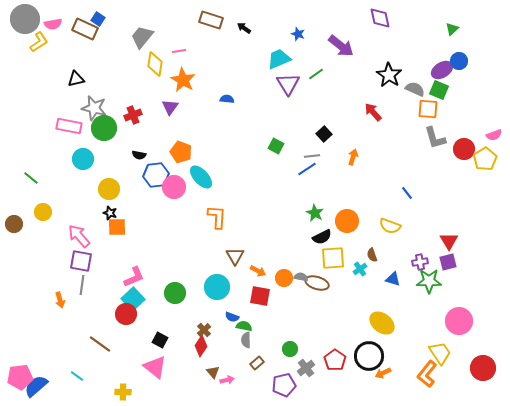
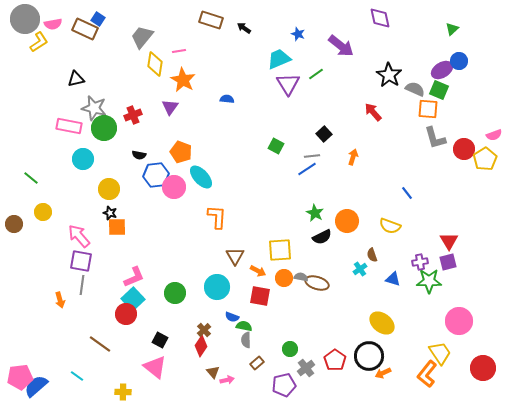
yellow square at (333, 258): moved 53 px left, 8 px up
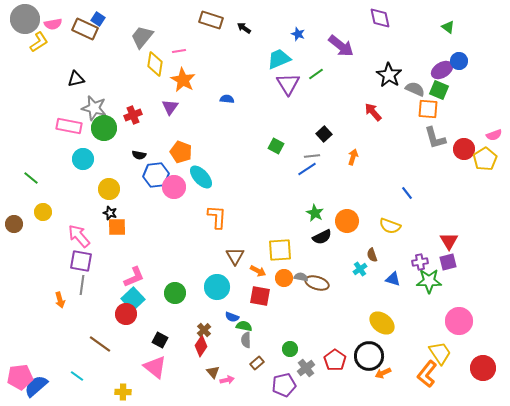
green triangle at (452, 29): moved 4 px left, 2 px up; rotated 40 degrees counterclockwise
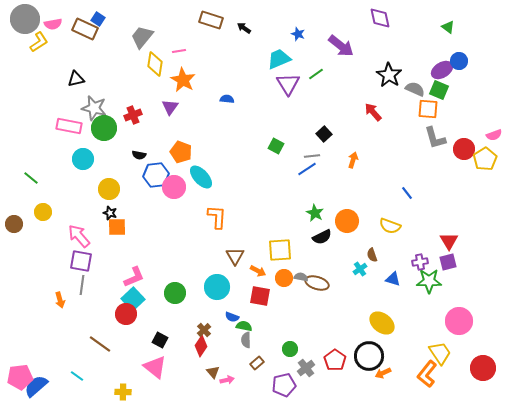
orange arrow at (353, 157): moved 3 px down
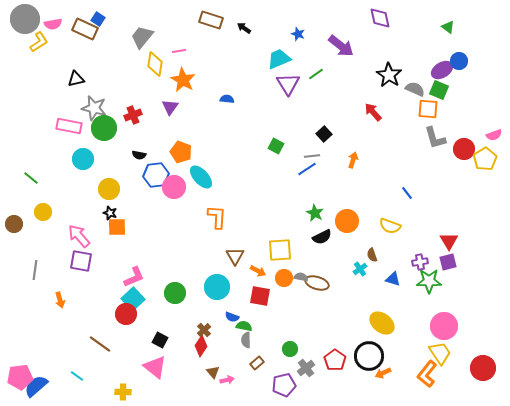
gray line at (82, 285): moved 47 px left, 15 px up
pink circle at (459, 321): moved 15 px left, 5 px down
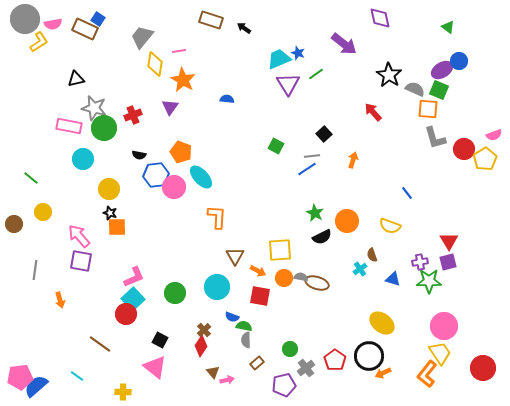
blue star at (298, 34): moved 19 px down
purple arrow at (341, 46): moved 3 px right, 2 px up
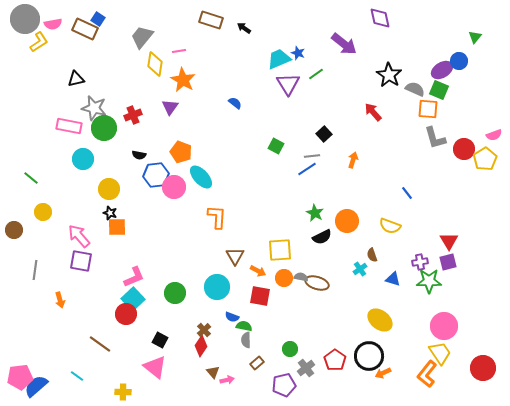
green triangle at (448, 27): moved 27 px right, 10 px down; rotated 32 degrees clockwise
blue semicircle at (227, 99): moved 8 px right, 4 px down; rotated 32 degrees clockwise
brown circle at (14, 224): moved 6 px down
yellow ellipse at (382, 323): moved 2 px left, 3 px up
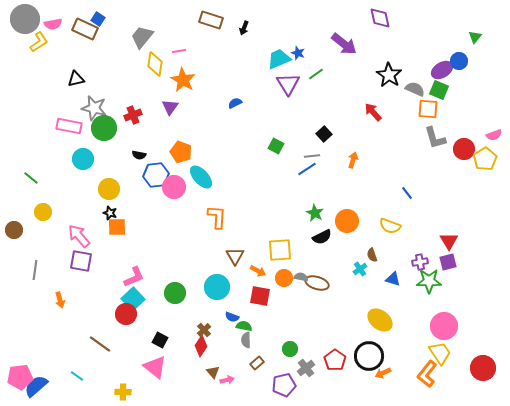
black arrow at (244, 28): rotated 104 degrees counterclockwise
blue semicircle at (235, 103): rotated 64 degrees counterclockwise
